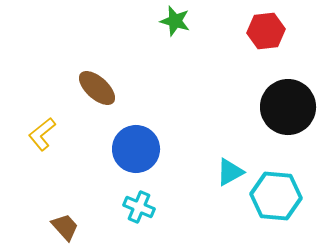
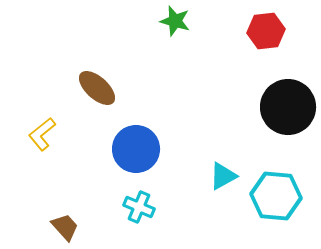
cyan triangle: moved 7 px left, 4 px down
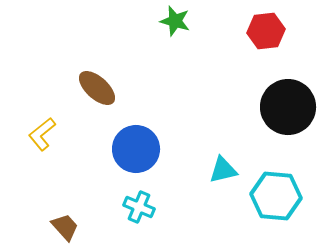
cyan triangle: moved 6 px up; rotated 16 degrees clockwise
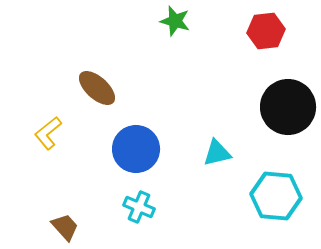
yellow L-shape: moved 6 px right, 1 px up
cyan triangle: moved 6 px left, 17 px up
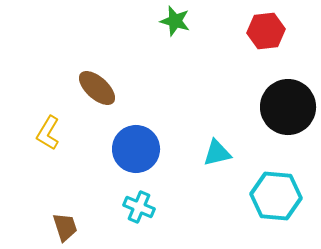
yellow L-shape: rotated 20 degrees counterclockwise
brown trapezoid: rotated 24 degrees clockwise
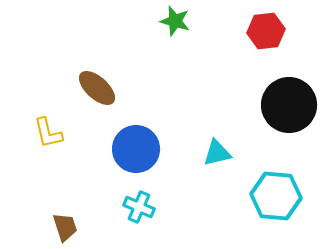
black circle: moved 1 px right, 2 px up
yellow L-shape: rotated 44 degrees counterclockwise
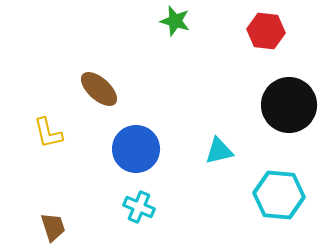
red hexagon: rotated 12 degrees clockwise
brown ellipse: moved 2 px right, 1 px down
cyan triangle: moved 2 px right, 2 px up
cyan hexagon: moved 3 px right, 1 px up
brown trapezoid: moved 12 px left
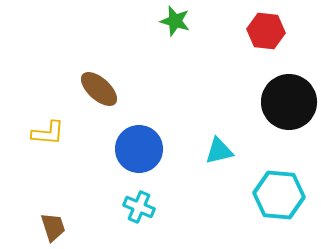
black circle: moved 3 px up
yellow L-shape: rotated 72 degrees counterclockwise
blue circle: moved 3 px right
